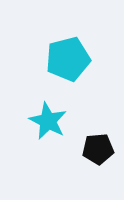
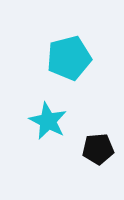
cyan pentagon: moved 1 px right, 1 px up
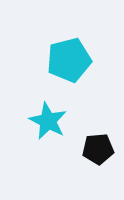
cyan pentagon: moved 2 px down
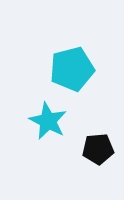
cyan pentagon: moved 3 px right, 9 px down
